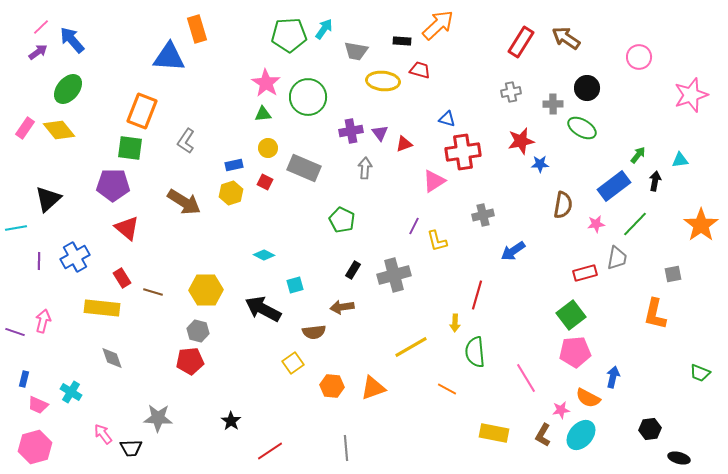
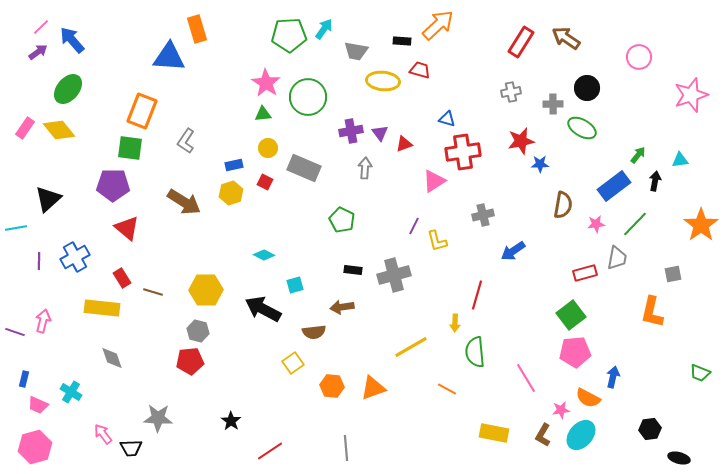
black rectangle at (353, 270): rotated 66 degrees clockwise
orange L-shape at (655, 314): moved 3 px left, 2 px up
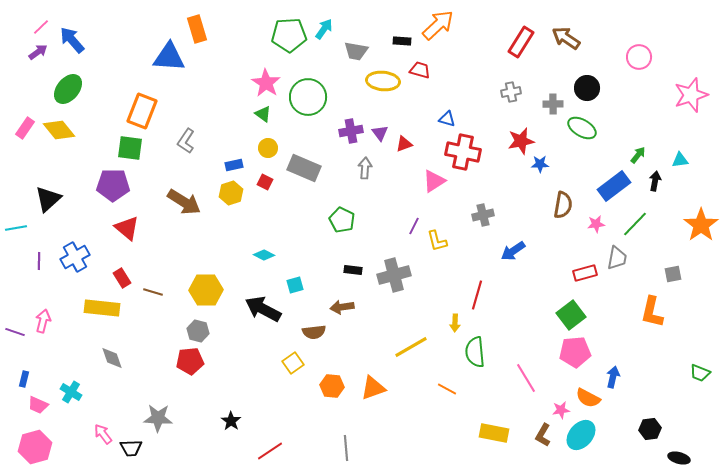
green triangle at (263, 114): rotated 42 degrees clockwise
red cross at (463, 152): rotated 20 degrees clockwise
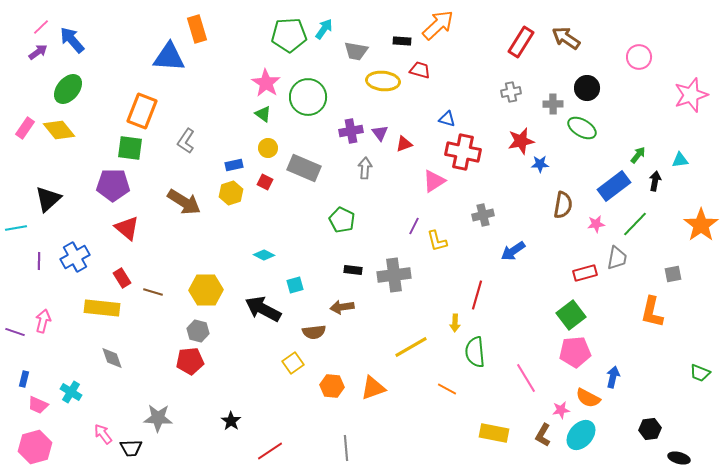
gray cross at (394, 275): rotated 8 degrees clockwise
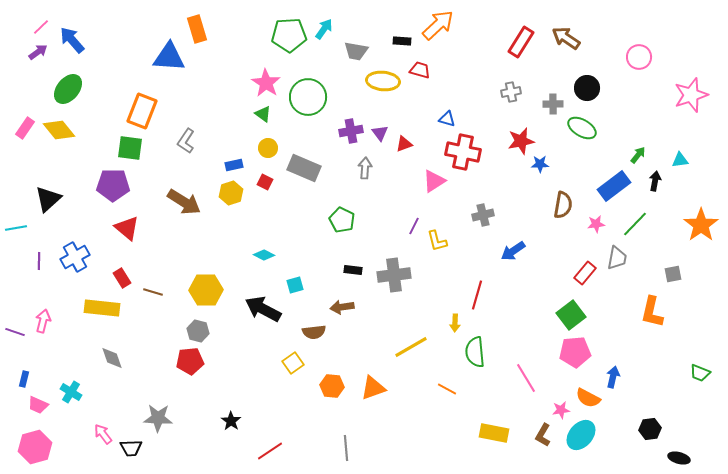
red rectangle at (585, 273): rotated 35 degrees counterclockwise
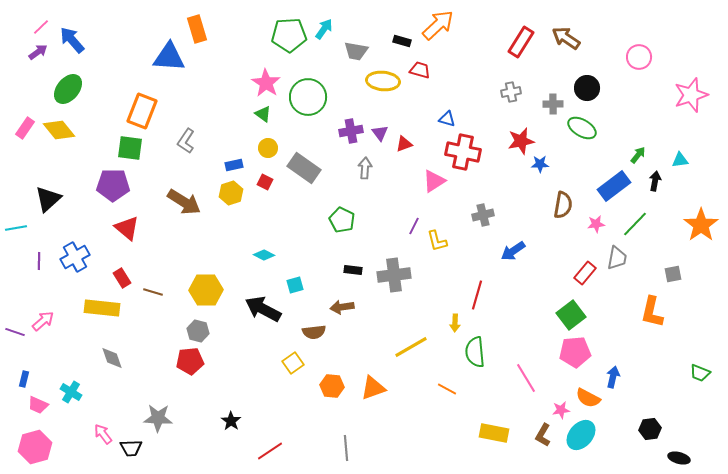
black rectangle at (402, 41): rotated 12 degrees clockwise
gray rectangle at (304, 168): rotated 12 degrees clockwise
pink arrow at (43, 321): rotated 35 degrees clockwise
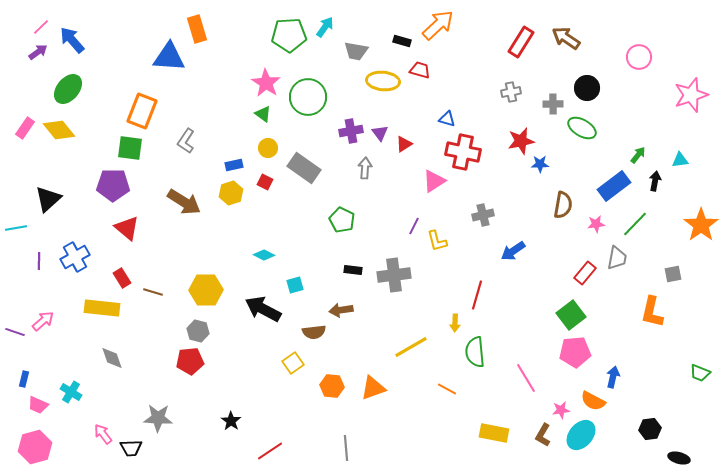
cyan arrow at (324, 29): moved 1 px right, 2 px up
red triangle at (404, 144): rotated 12 degrees counterclockwise
brown arrow at (342, 307): moved 1 px left, 3 px down
orange semicircle at (588, 398): moved 5 px right, 3 px down
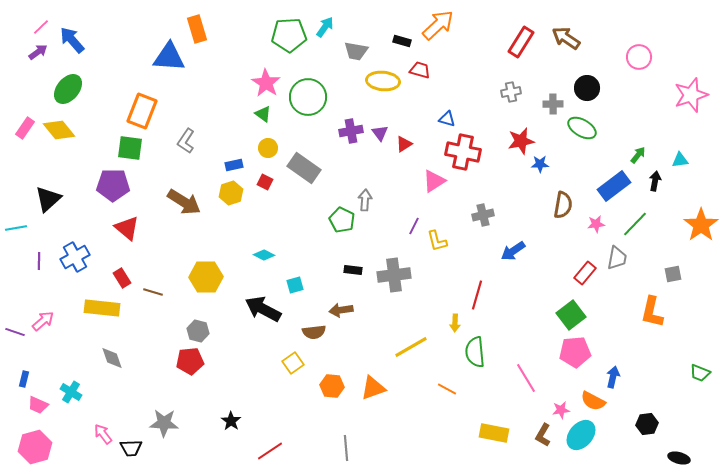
gray arrow at (365, 168): moved 32 px down
yellow hexagon at (206, 290): moved 13 px up
gray star at (158, 418): moved 6 px right, 5 px down
black hexagon at (650, 429): moved 3 px left, 5 px up
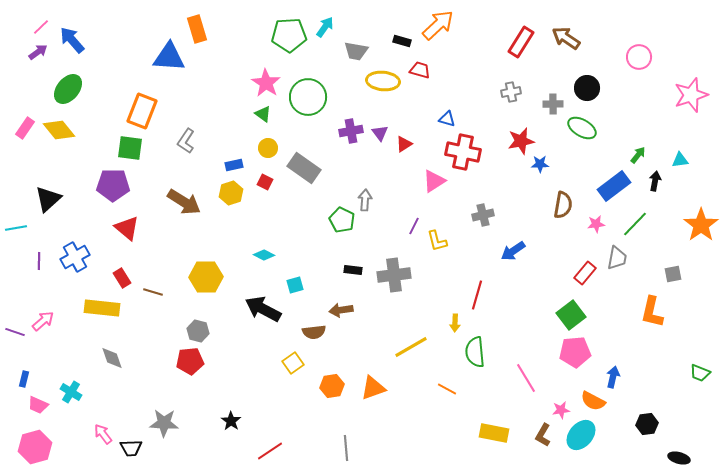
orange hexagon at (332, 386): rotated 15 degrees counterclockwise
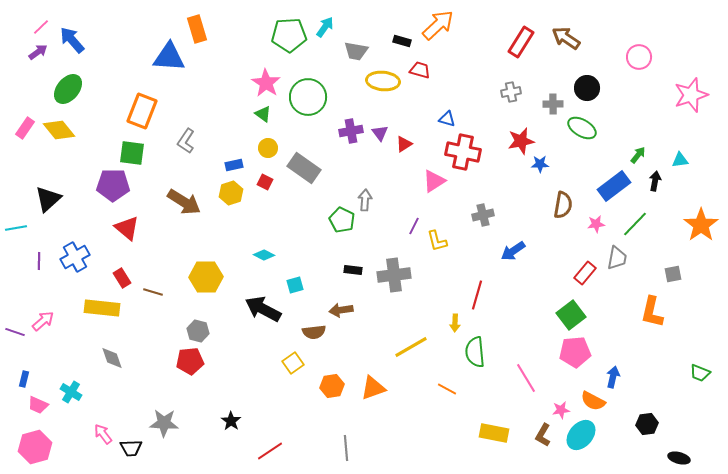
green square at (130, 148): moved 2 px right, 5 px down
